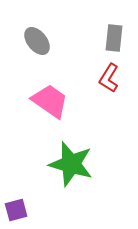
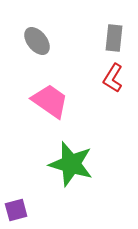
red L-shape: moved 4 px right
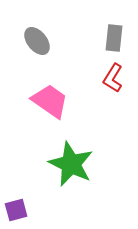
green star: rotated 9 degrees clockwise
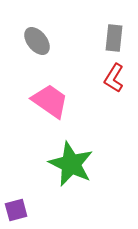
red L-shape: moved 1 px right
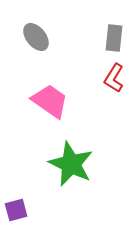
gray ellipse: moved 1 px left, 4 px up
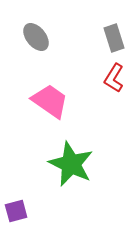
gray rectangle: rotated 24 degrees counterclockwise
purple square: moved 1 px down
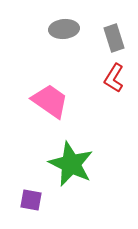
gray ellipse: moved 28 px right, 8 px up; rotated 56 degrees counterclockwise
purple square: moved 15 px right, 11 px up; rotated 25 degrees clockwise
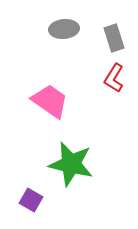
green star: rotated 12 degrees counterclockwise
purple square: rotated 20 degrees clockwise
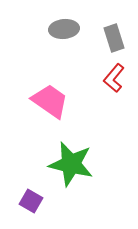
red L-shape: rotated 8 degrees clockwise
purple square: moved 1 px down
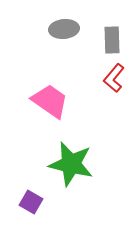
gray rectangle: moved 2 px left, 2 px down; rotated 16 degrees clockwise
purple square: moved 1 px down
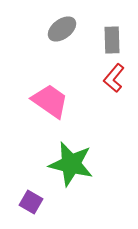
gray ellipse: moved 2 px left; rotated 32 degrees counterclockwise
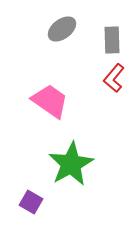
green star: rotated 30 degrees clockwise
